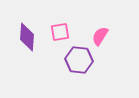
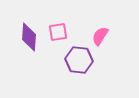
pink square: moved 2 px left
purple diamond: moved 2 px right
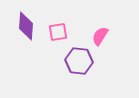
purple diamond: moved 3 px left, 11 px up
purple hexagon: moved 1 px down
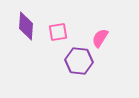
pink semicircle: moved 2 px down
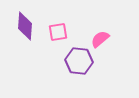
purple diamond: moved 1 px left
pink semicircle: moved 1 px down; rotated 18 degrees clockwise
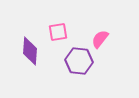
purple diamond: moved 5 px right, 25 px down
pink semicircle: rotated 12 degrees counterclockwise
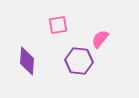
pink square: moved 7 px up
purple diamond: moved 3 px left, 10 px down
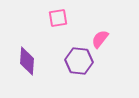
pink square: moved 7 px up
